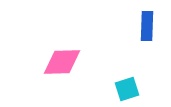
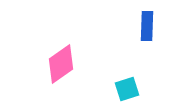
pink diamond: moved 1 px left, 2 px down; rotated 33 degrees counterclockwise
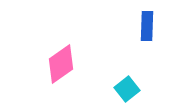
cyan square: rotated 20 degrees counterclockwise
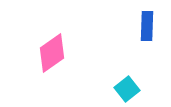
pink diamond: moved 9 px left, 11 px up
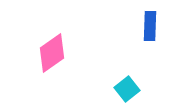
blue rectangle: moved 3 px right
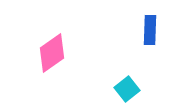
blue rectangle: moved 4 px down
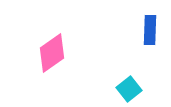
cyan square: moved 2 px right
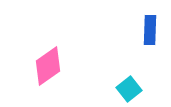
pink diamond: moved 4 px left, 13 px down
